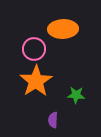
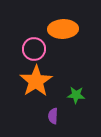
purple semicircle: moved 4 px up
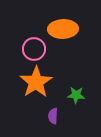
orange star: moved 1 px down
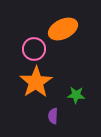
orange ellipse: rotated 24 degrees counterclockwise
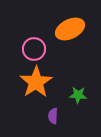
orange ellipse: moved 7 px right
green star: moved 2 px right
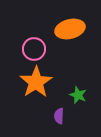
orange ellipse: rotated 12 degrees clockwise
green star: rotated 18 degrees clockwise
purple semicircle: moved 6 px right
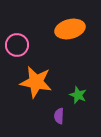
pink circle: moved 17 px left, 4 px up
orange star: rotated 28 degrees counterclockwise
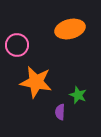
purple semicircle: moved 1 px right, 4 px up
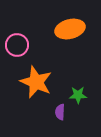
orange star: rotated 12 degrees clockwise
green star: rotated 24 degrees counterclockwise
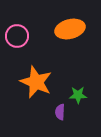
pink circle: moved 9 px up
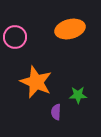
pink circle: moved 2 px left, 1 px down
purple semicircle: moved 4 px left
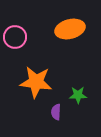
orange star: rotated 16 degrees counterclockwise
